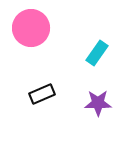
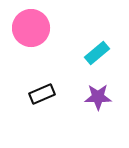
cyan rectangle: rotated 15 degrees clockwise
purple star: moved 6 px up
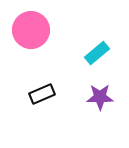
pink circle: moved 2 px down
purple star: moved 2 px right
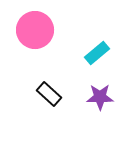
pink circle: moved 4 px right
black rectangle: moved 7 px right; rotated 65 degrees clockwise
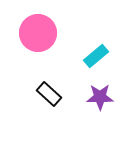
pink circle: moved 3 px right, 3 px down
cyan rectangle: moved 1 px left, 3 px down
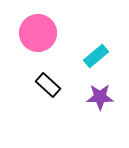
black rectangle: moved 1 px left, 9 px up
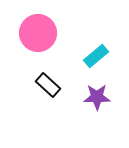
purple star: moved 3 px left
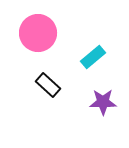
cyan rectangle: moved 3 px left, 1 px down
purple star: moved 6 px right, 5 px down
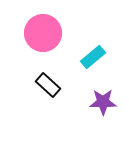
pink circle: moved 5 px right
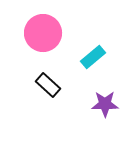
purple star: moved 2 px right, 2 px down
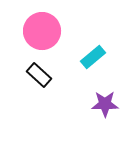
pink circle: moved 1 px left, 2 px up
black rectangle: moved 9 px left, 10 px up
